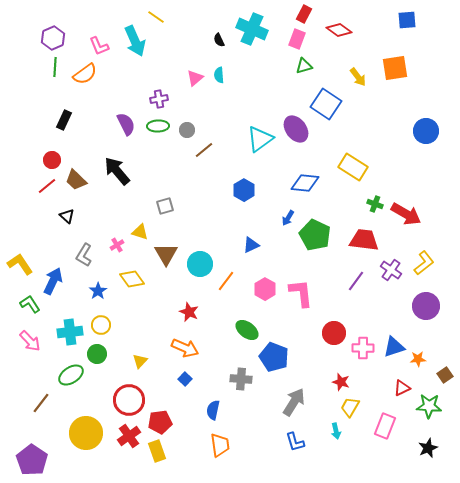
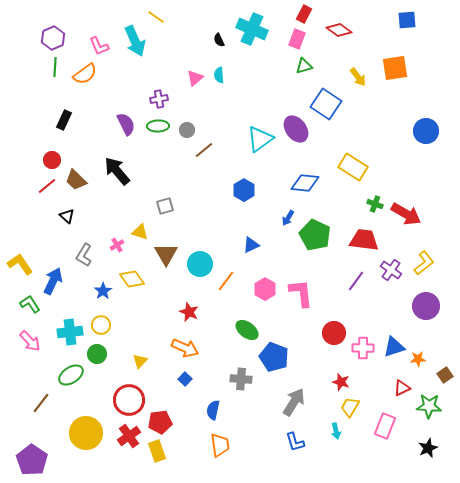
blue star at (98, 291): moved 5 px right
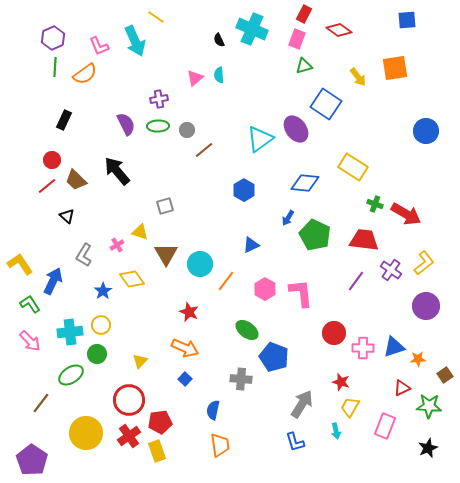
gray arrow at (294, 402): moved 8 px right, 2 px down
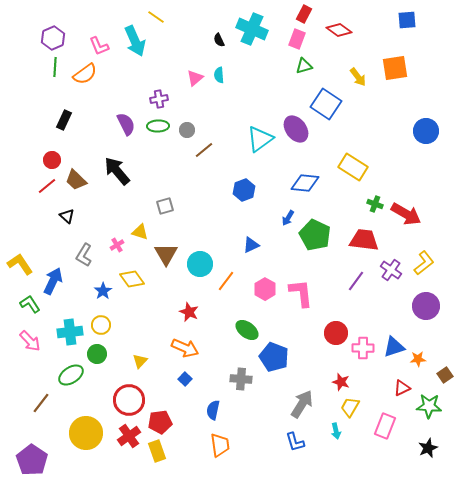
blue hexagon at (244, 190): rotated 10 degrees clockwise
red circle at (334, 333): moved 2 px right
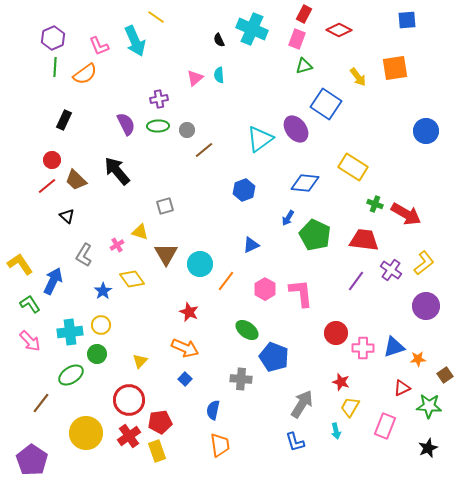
red diamond at (339, 30): rotated 10 degrees counterclockwise
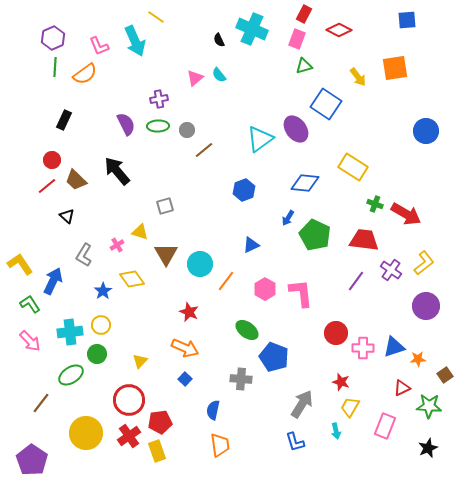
cyan semicircle at (219, 75): rotated 35 degrees counterclockwise
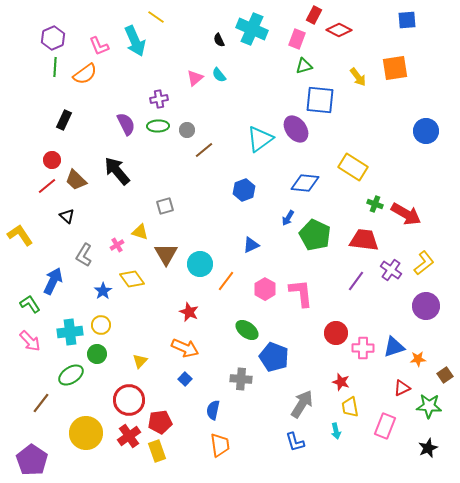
red rectangle at (304, 14): moved 10 px right, 1 px down
blue square at (326, 104): moved 6 px left, 4 px up; rotated 28 degrees counterclockwise
yellow L-shape at (20, 264): moved 29 px up
yellow trapezoid at (350, 407): rotated 40 degrees counterclockwise
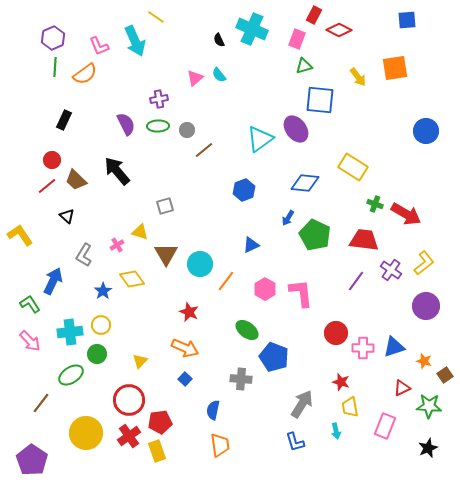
orange star at (418, 359): moved 6 px right, 2 px down; rotated 21 degrees clockwise
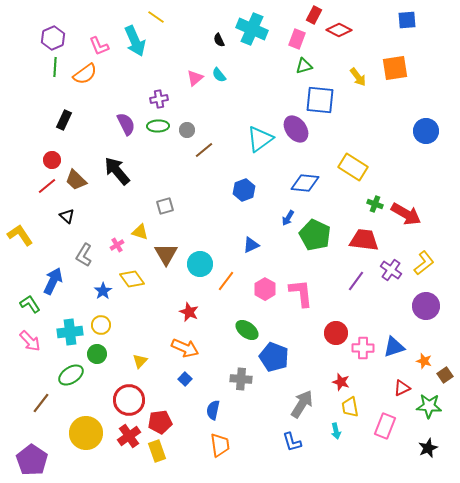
blue L-shape at (295, 442): moved 3 px left
